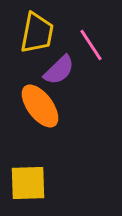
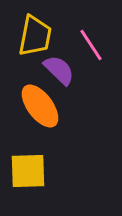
yellow trapezoid: moved 2 px left, 3 px down
purple semicircle: rotated 92 degrees counterclockwise
yellow square: moved 12 px up
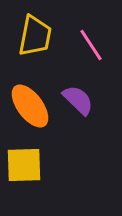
purple semicircle: moved 19 px right, 30 px down
orange ellipse: moved 10 px left
yellow square: moved 4 px left, 6 px up
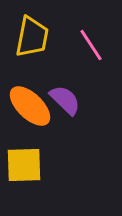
yellow trapezoid: moved 3 px left, 1 px down
purple semicircle: moved 13 px left
orange ellipse: rotated 9 degrees counterclockwise
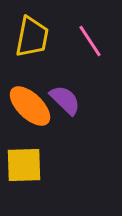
pink line: moved 1 px left, 4 px up
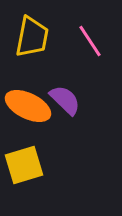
orange ellipse: moved 2 px left; rotated 18 degrees counterclockwise
yellow square: rotated 15 degrees counterclockwise
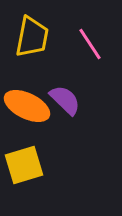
pink line: moved 3 px down
orange ellipse: moved 1 px left
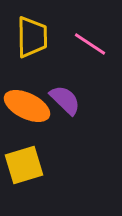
yellow trapezoid: rotated 12 degrees counterclockwise
pink line: rotated 24 degrees counterclockwise
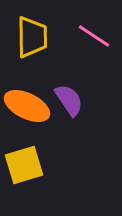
pink line: moved 4 px right, 8 px up
purple semicircle: moved 4 px right; rotated 12 degrees clockwise
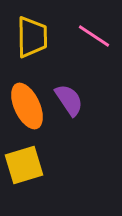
orange ellipse: rotated 39 degrees clockwise
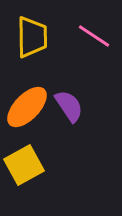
purple semicircle: moved 6 px down
orange ellipse: moved 1 px down; rotated 69 degrees clockwise
yellow square: rotated 12 degrees counterclockwise
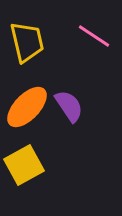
yellow trapezoid: moved 5 px left, 5 px down; rotated 12 degrees counterclockwise
